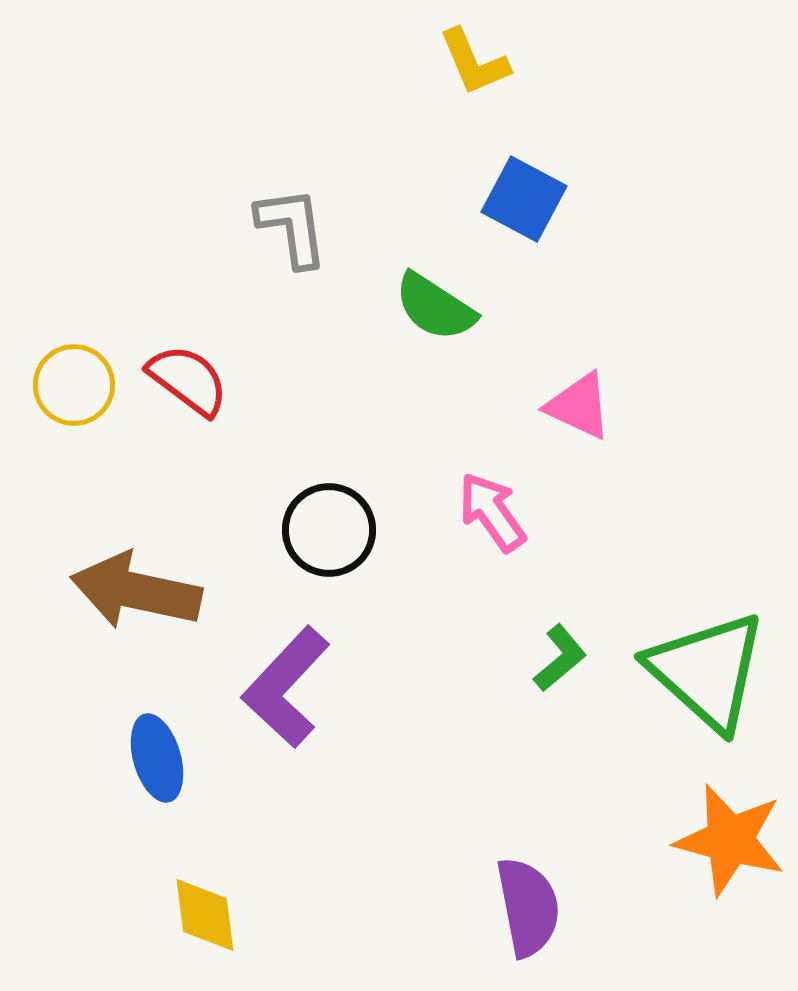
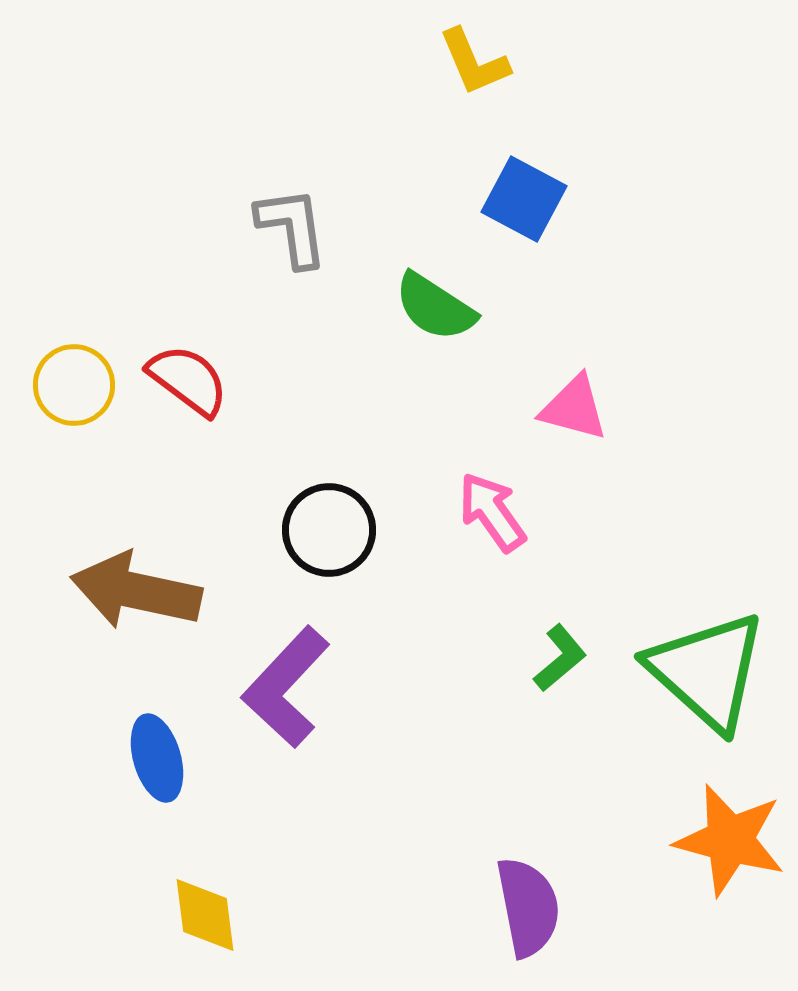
pink triangle: moved 5 px left, 2 px down; rotated 10 degrees counterclockwise
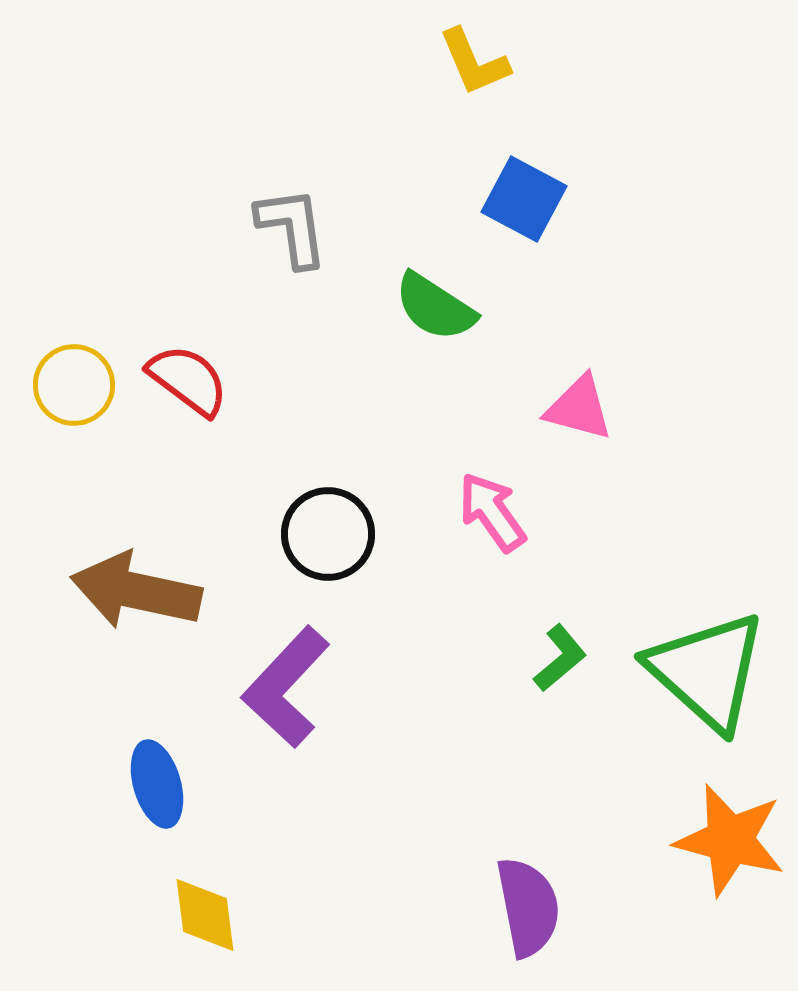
pink triangle: moved 5 px right
black circle: moved 1 px left, 4 px down
blue ellipse: moved 26 px down
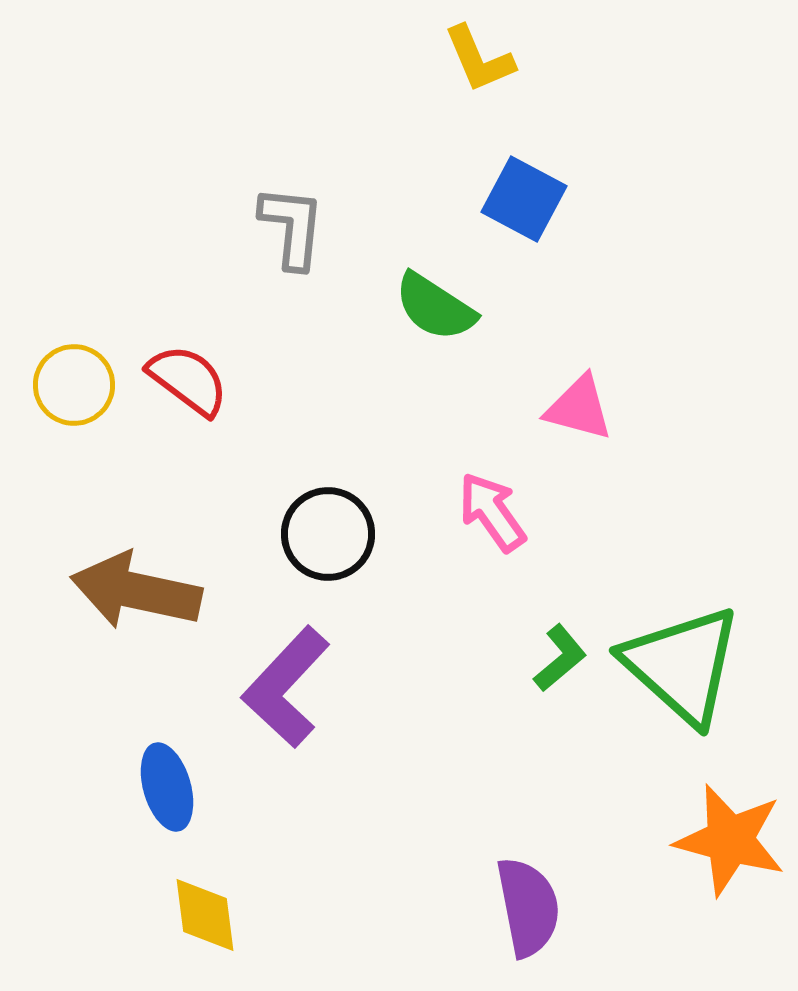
yellow L-shape: moved 5 px right, 3 px up
gray L-shape: rotated 14 degrees clockwise
green triangle: moved 25 px left, 6 px up
blue ellipse: moved 10 px right, 3 px down
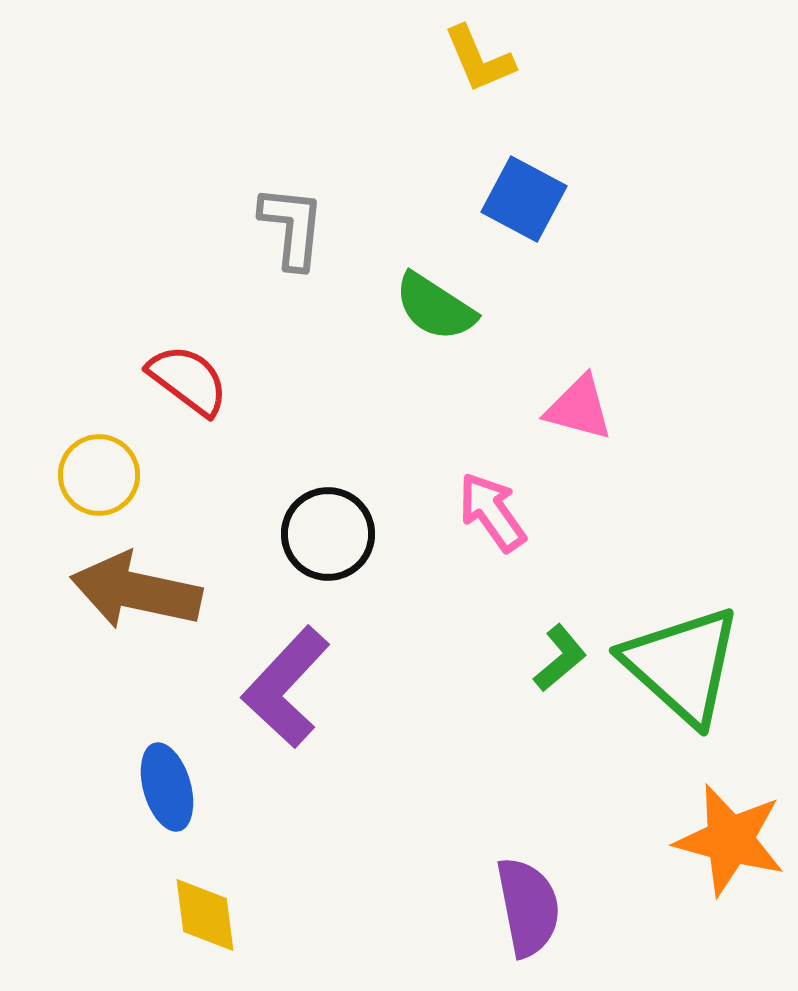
yellow circle: moved 25 px right, 90 px down
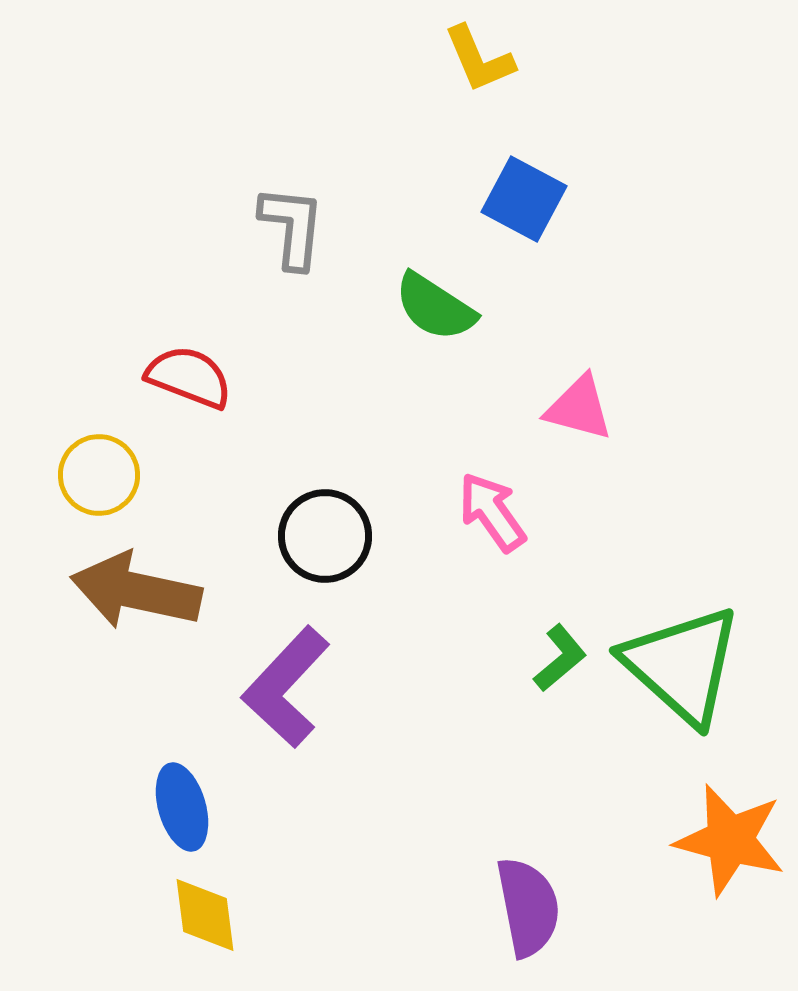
red semicircle: moved 1 px right, 3 px up; rotated 16 degrees counterclockwise
black circle: moved 3 px left, 2 px down
blue ellipse: moved 15 px right, 20 px down
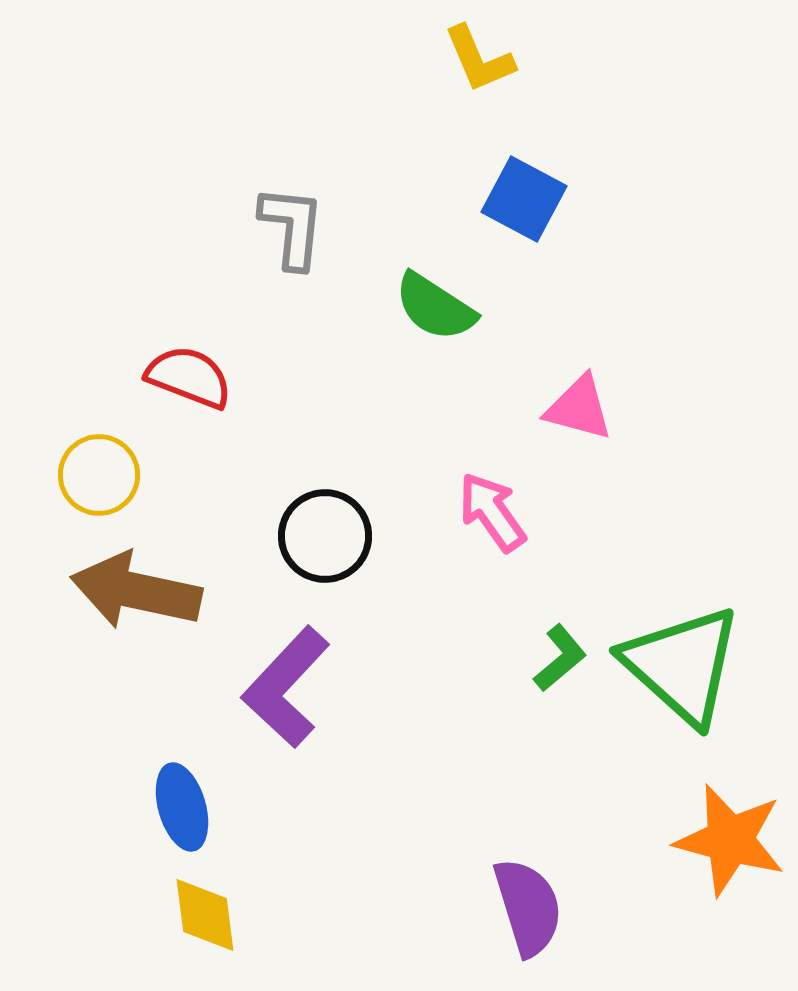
purple semicircle: rotated 6 degrees counterclockwise
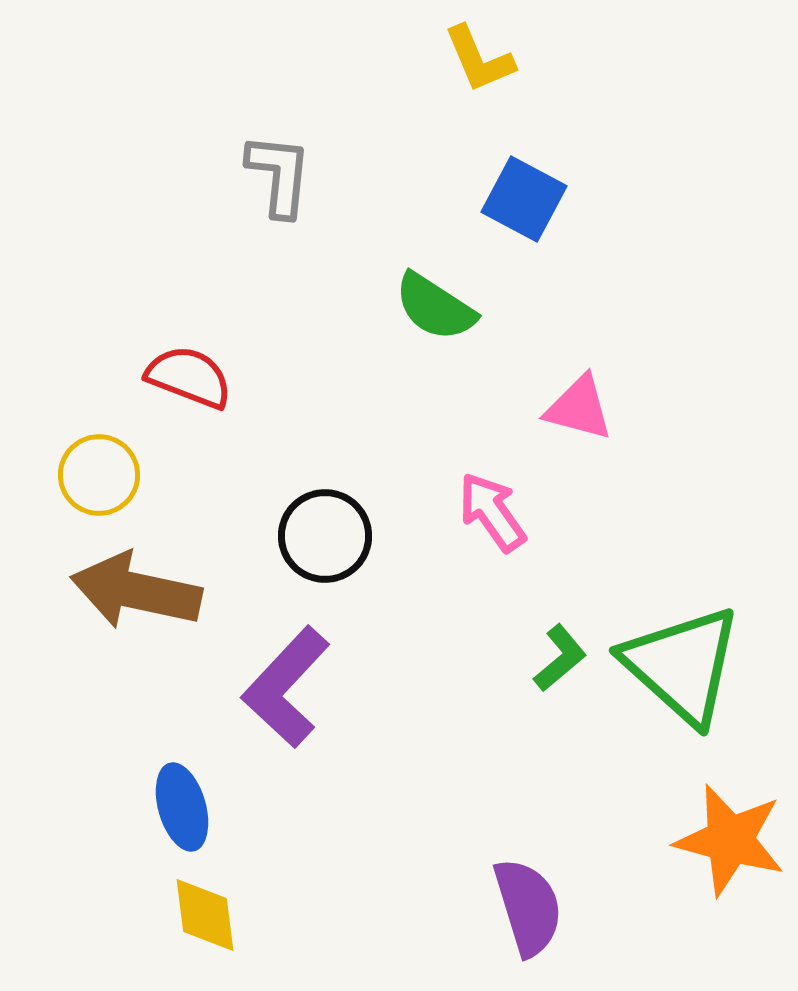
gray L-shape: moved 13 px left, 52 px up
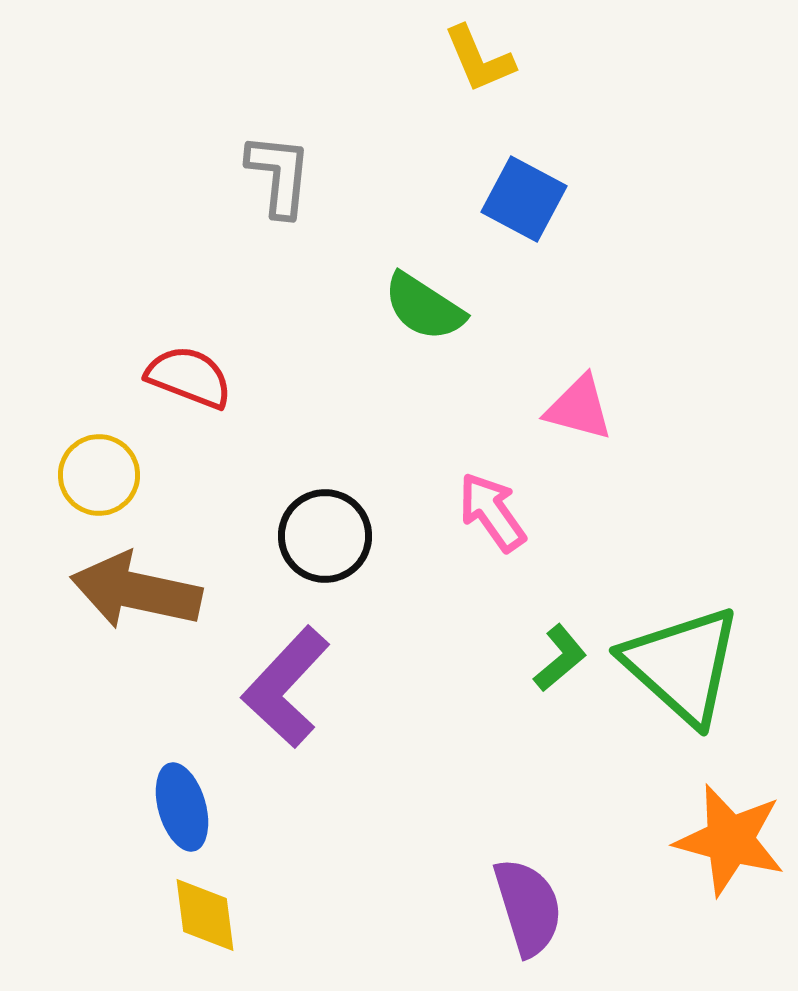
green semicircle: moved 11 px left
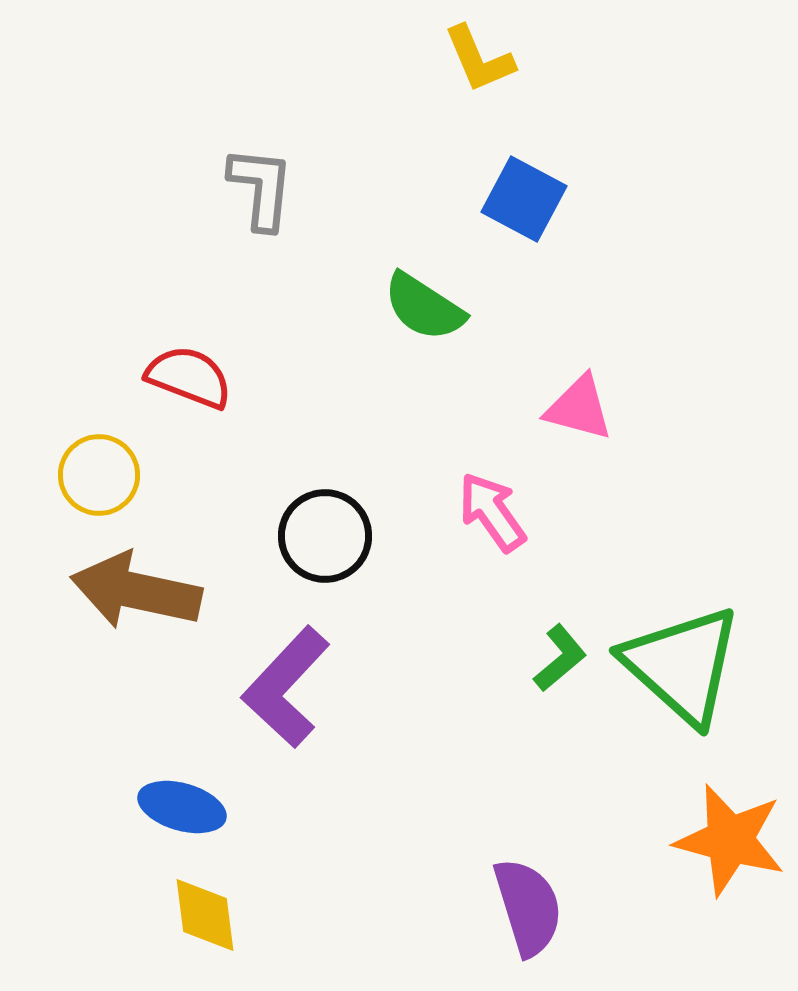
gray L-shape: moved 18 px left, 13 px down
blue ellipse: rotated 58 degrees counterclockwise
